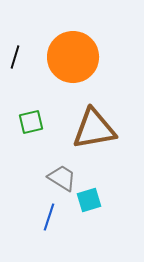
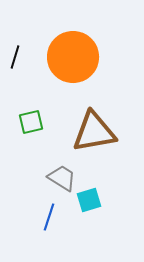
brown triangle: moved 3 px down
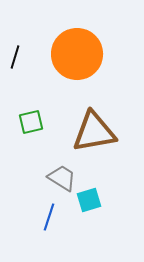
orange circle: moved 4 px right, 3 px up
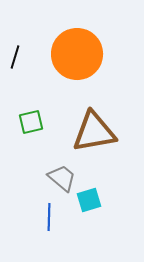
gray trapezoid: rotated 8 degrees clockwise
blue line: rotated 16 degrees counterclockwise
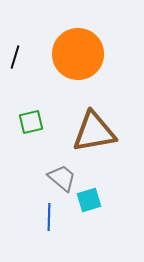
orange circle: moved 1 px right
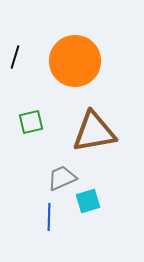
orange circle: moved 3 px left, 7 px down
gray trapezoid: rotated 64 degrees counterclockwise
cyan square: moved 1 px left, 1 px down
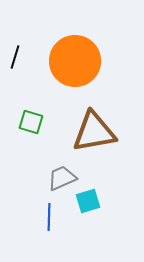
green square: rotated 30 degrees clockwise
